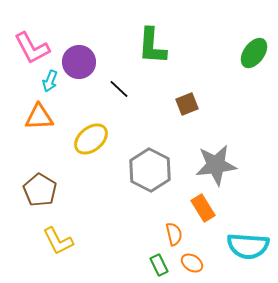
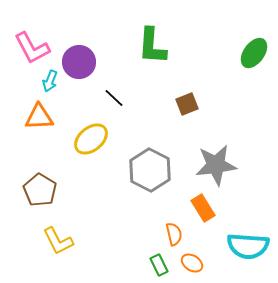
black line: moved 5 px left, 9 px down
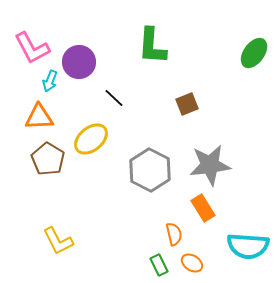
gray star: moved 6 px left
brown pentagon: moved 8 px right, 31 px up
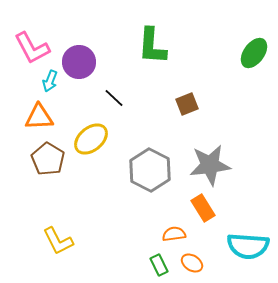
orange semicircle: rotated 85 degrees counterclockwise
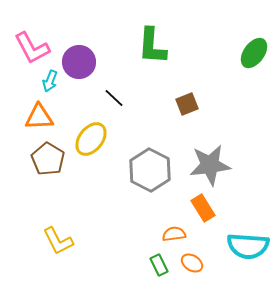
yellow ellipse: rotated 12 degrees counterclockwise
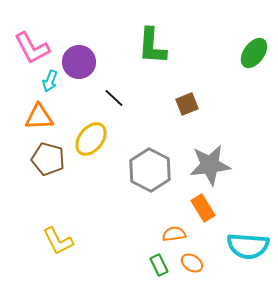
brown pentagon: rotated 16 degrees counterclockwise
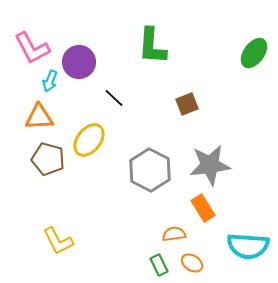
yellow ellipse: moved 2 px left, 1 px down
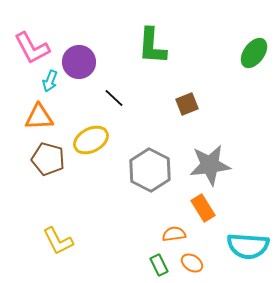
yellow ellipse: moved 2 px right; rotated 24 degrees clockwise
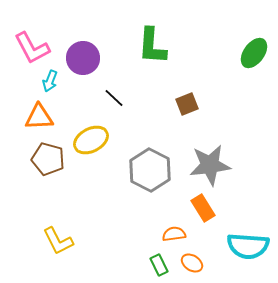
purple circle: moved 4 px right, 4 px up
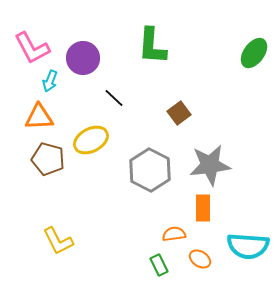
brown square: moved 8 px left, 9 px down; rotated 15 degrees counterclockwise
orange rectangle: rotated 32 degrees clockwise
orange ellipse: moved 8 px right, 4 px up
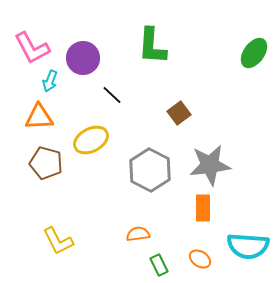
black line: moved 2 px left, 3 px up
brown pentagon: moved 2 px left, 4 px down
orange semicircle: moved 36 px left
